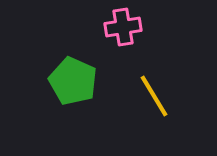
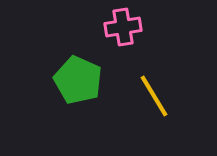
green pentagon: moved 5 px right, 1 px up
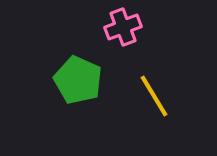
pink cross: rotated 12 degrees counterclockwise
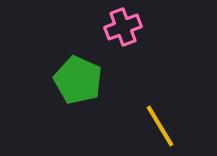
yellow line: moved 6 px right, 30 px down
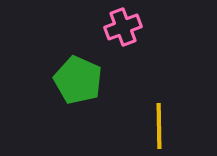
yellow line: moved 1 px left; rotated 30 degrees clockwise
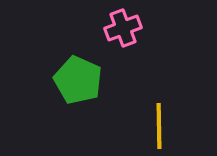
pink cross: moved 1 px down
